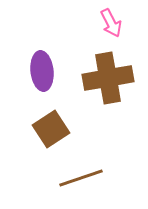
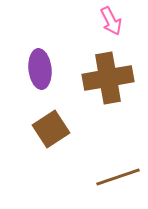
pink arrow: moved 2 px up
purple ellipse: moved 2 px left, 2 px up
brown line: moved 37 px right, 1 px up
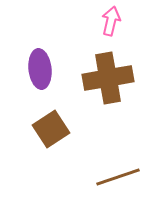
pink arrow: rotated 140 degrees counterclockwise
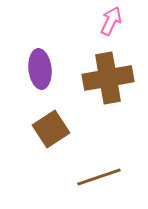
pink arrow: rotated 12 degrees clockwise
brown line: moved 19 px left
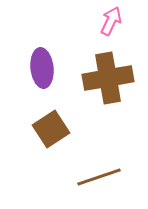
purple ellipse: moved 2 px right, 1 px up
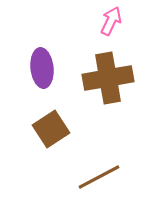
brown line: rotated 9 degrees counterclockwise
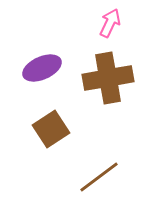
pink arrow: moved 1 px left, 2 px down
purple ellipse: rotated 72 degrees clockwise
brown line: rotated 9 degrees counterclockwise
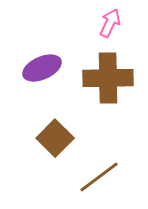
brown cross: rotated 9 degrees clockwise
brown square: moved 4 px right, 9 px down; rotated 12 degrees counterclockwise
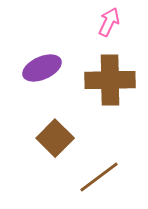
pink arrow: moved 1 px left, 1 px up
brown cross: moved 2 px right, 2 px down
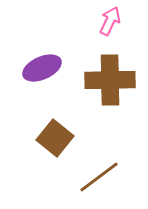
pink arrow: moved 1 px right, 1 px up
brown square: rotated 6 degrees counterclockwise
